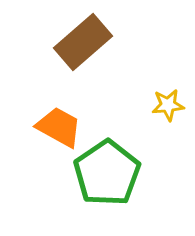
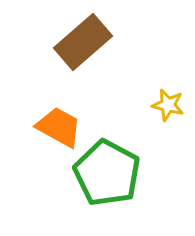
yellow star: rotated 20 degrees clockwise
green pentagon: rotated 10 degrees counterclockwise
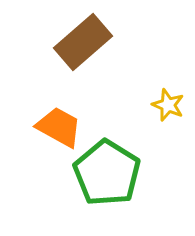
yellow star: rotated 8 degrees clockwise
green pentagon: rotated 4 degrees clockwise
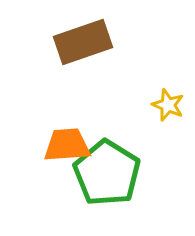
brown rectangle: rotated 22 degrees clockwise
orange trapezoid: moved 8 px right, 18 px down; rotated 33 degrees counterclockwise
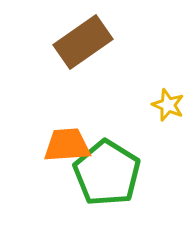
brown rectangle: rotated 16 degrees counterclockwise
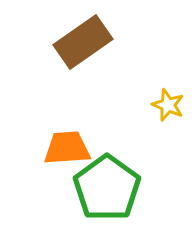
orange trapezoid: moved 3 px down
green pentagon: moved 15 px down; rotated 4 degrees clockwise
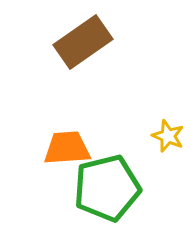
yellow star: moved 31 px down
green pentagon: rotated 22 degrees clockwise
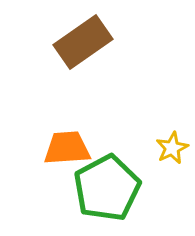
yellow star: moved 4 px right, 12 px down; rotated 24 degrees clockwise
green pentagon: rotated 14 degrees counterclockwise
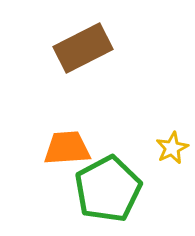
brown rectangle: moved 6 px down; rotated 8 degrees clockwise
green pentagon: moved 1 px right, 1 px down
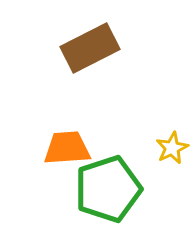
brown rectangle: moved 7 px right
green pentagon: rotated 10 degrees clockwise
